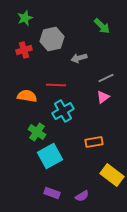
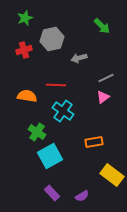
cyan cross: rotated 25 degrees counterclockwise
purple rectangle: rotated 28 degrees clockwise
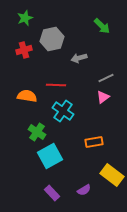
purple semicircle: moved 2 px right, 6 px up
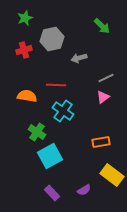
orange rectangle: moved 7 px right
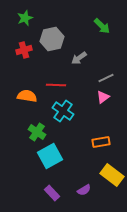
gray arrow: rotated 21 degrees counterclockwise
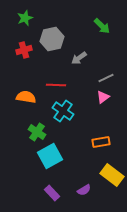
orange semicircle: moved 1 px left, 1 px down
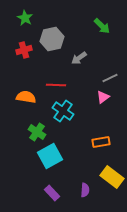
green star: rotated 21 degrees counterclockwise
gray line: moved 4 px right
yellow rectangle: moved 2 px down
purple semicircle: moved 1 px right; rotated 56 degrees counterclockwise
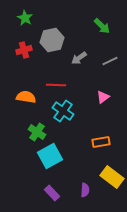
gray hexagon: moved 1 px down
gray line: moved 17 px up
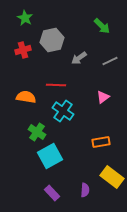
red cross: moved 1 px left
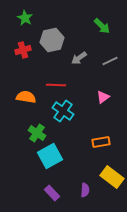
green cross: moved 1 px down
